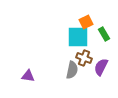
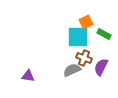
green rectangle: rotated 32 degrees counterclockwise
gray semicircle: rotated 126 degrees counterclockwise
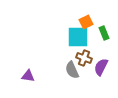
green rectangle: moved 1 px up; rotated 40 degrees clockwise
gray semicircle: rotated 90 degrees counterclockwise
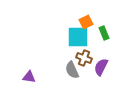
purple triangle: moved 1 px right, 1 px down
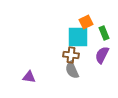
brown cross: moved 13 px left, 3 px up; rotated 14 degrees counterclockwise
purple semicircle: moved 1 px right, 12 px up
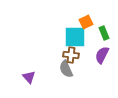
cyan square: moved 3 px left
gray semicircle: moved 6 px left, 1 px up
purple triangle: rotated 40 degrees clockwise
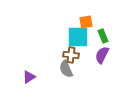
orange square: rotated 16 degrees clockwise
green rectangle: moved 1 px left, 3 px down
cyan square: moved 3 px right
purple triangle: rotated 40 degrees clockwise
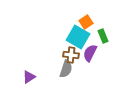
orange square: rotated 24 degrees counterclockwise
cyan square: rotated 30 degrees clockwise
purple semicircle: moved 12 px left, 2 px up
gray semicircle: rotated 138 degrees counterclockwise
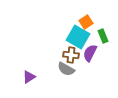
gray semicircle: rotated 102 degrees clockwise
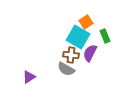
green rectangle: moved 2 px right
